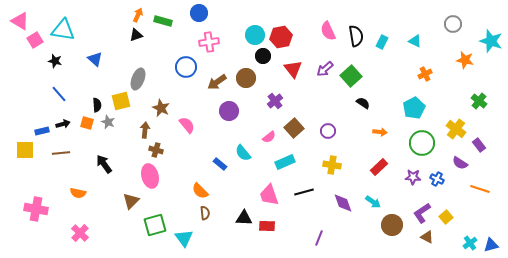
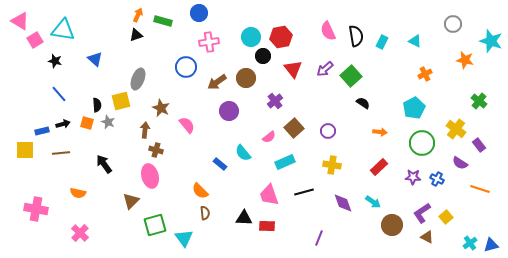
cyan circle at (255, 35): moved 4 px left, 2 px down
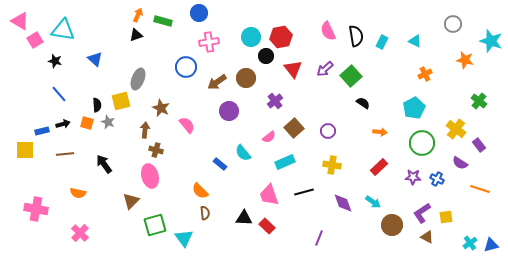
black circle at (263, 56): moved 3 px right
brown line at (61, 153): moved 4 px right, 1 px down
yellow square at (446, 217): rotated 32 degrees clockwise
red rectangle at (267, 226): rotated 42 degrees clockwise
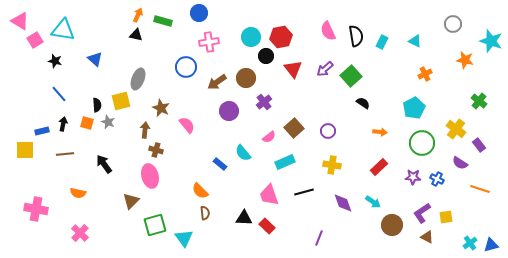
black triangle at (136, 35): rotated 32 degrees clockwise
purple cross at (275, 101): moved 11 px left, 1 px down
black arrow at (63, 124): rotated 64 degrees counterclockwise
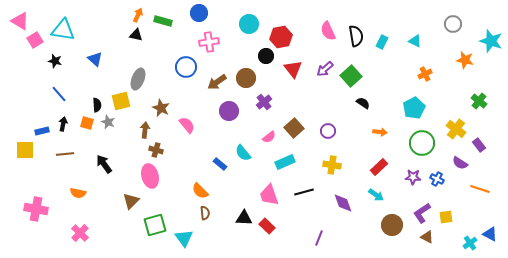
cyan circle at (251, 37): moved 2 px left, 13 px up
cyan arrow at (373, 202): moved 3 px right, 7 px up
blue triangle at (491, 245): moved 1 px left, 11 px up; rotated 42 degrees clockwise
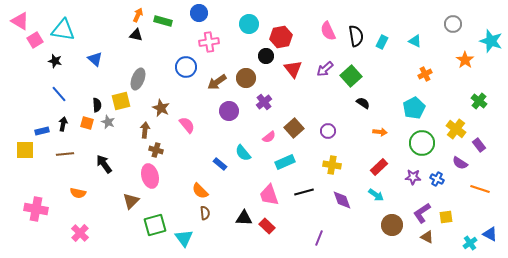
orange star at (465, 60): rotated 24 degrees clockwise
purple diamond at (343, 203): moved 1 px left, 3 px up
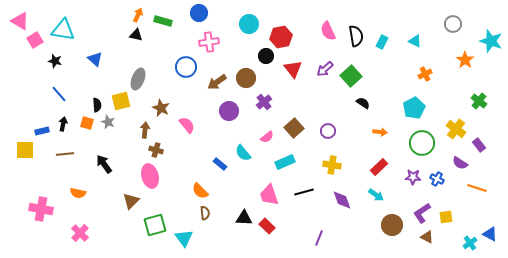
pink semicircle at (269, 137): moved 2 px left
orange line at (480, 189): moved 3 px left, 1 px up
pink cross at (36, 209): moved 5 px right
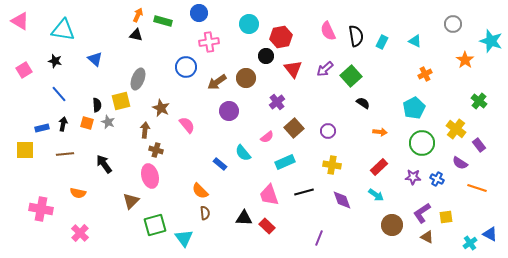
pink square at (35, 40): moved 11 px left, 30 px down
purple cross at (264, 102): moved 13 px right
blue rectangle at (42, 131): moved 3 px up
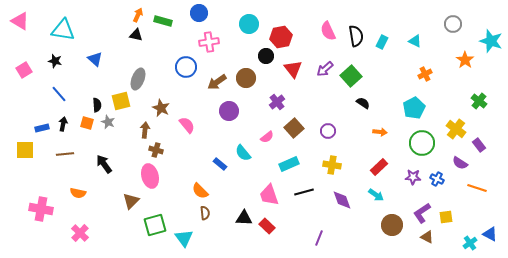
cyan rectangle at (285, 162): moved 4 px right, 2 px down
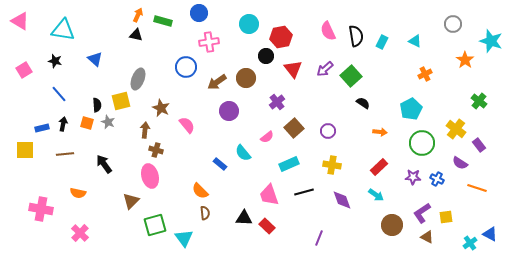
cyan pentagon at (414, 108): moved 3 px left, 1 px down
